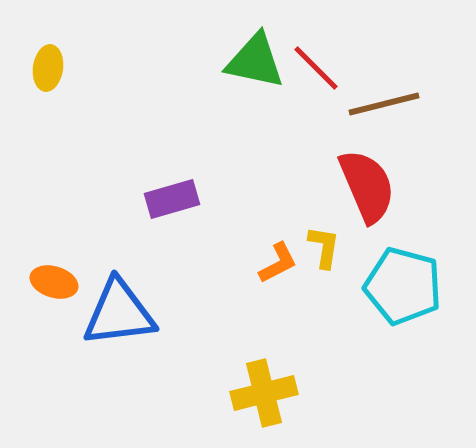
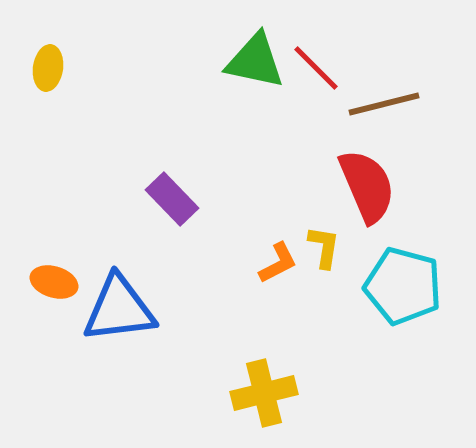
purple rectangle: rotated 62 degrees clockwise
blue triangle: moved 4 px up
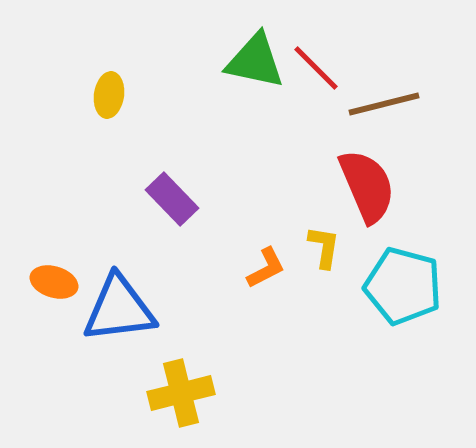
yellow ellipse: moved 61 px right, 27 px down
orange L-shape: moved 12 px left, 5 px down
yellow cross: moved 83 px left
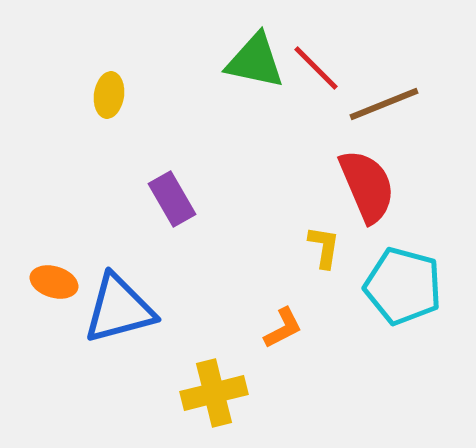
brown line: rotated 8 degrees counterclockwise
purple rectangle: rotated 14 degrees clockwise
orange L-shape: moved 17 px right, 60 px down
blue triangle: rotated 8 degrees counterclockwise
yellow cross: moved 33 px right
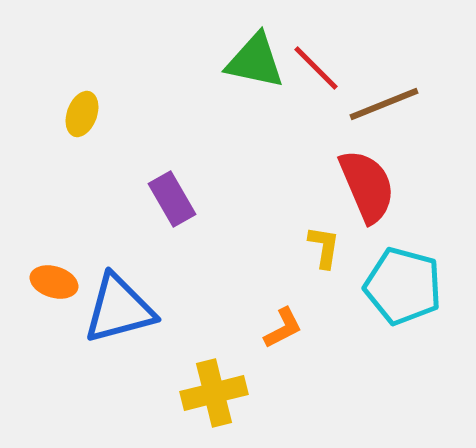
yellow ellipse: moved 27 px left, 19 px down; rotated 12 degrees clockwise
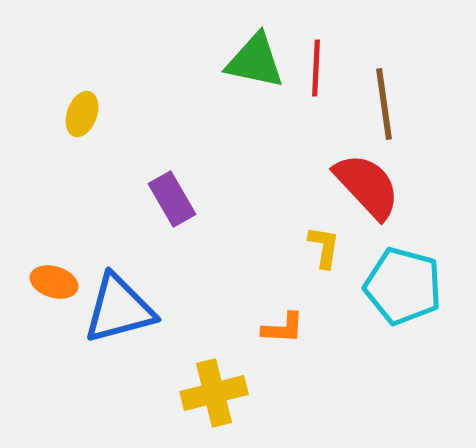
red line: rotated 48 degrees clockwise
brown line: rotated 76 degrees counterclockwise
red semicircle: rotated 20 degrees counterclockwise
orange L-shape: rotated 30 degrees clockwise
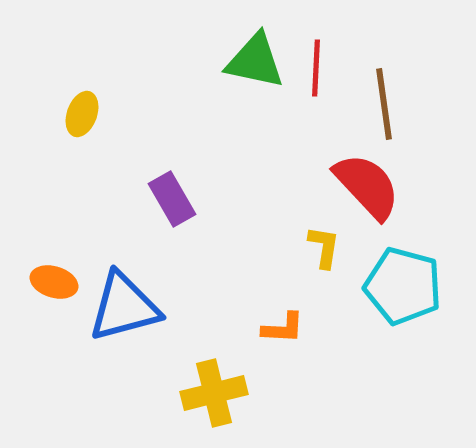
blue triangle: moved 5 px right, 2 px up
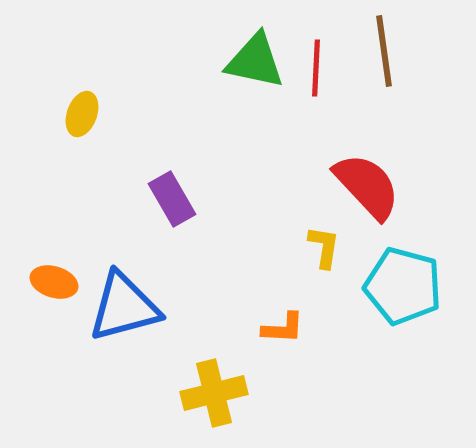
brown line: moved 53 px up
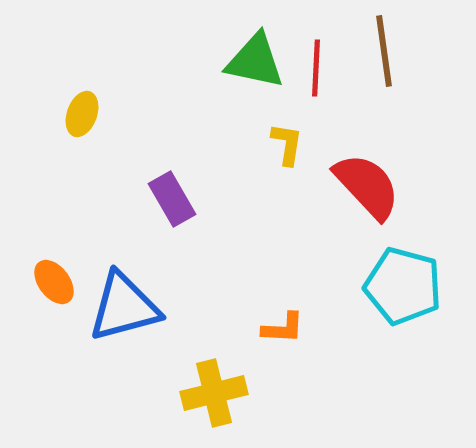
yellow L-shape: moved 37 px left, 103 px up
orange ellipse: rotated 36 degrees clockwise
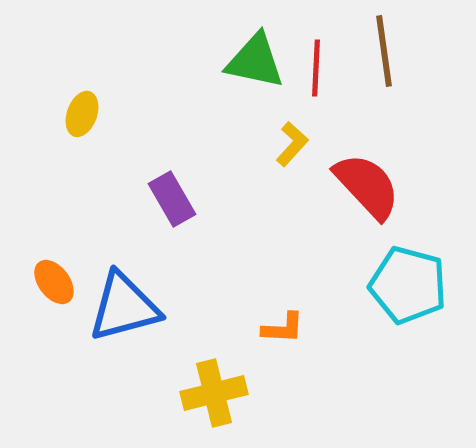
yellow L-shape: moved 5 px right; rotated 33 degrees clockwise
cyan pentagon: moved 5 px right, 1 px up
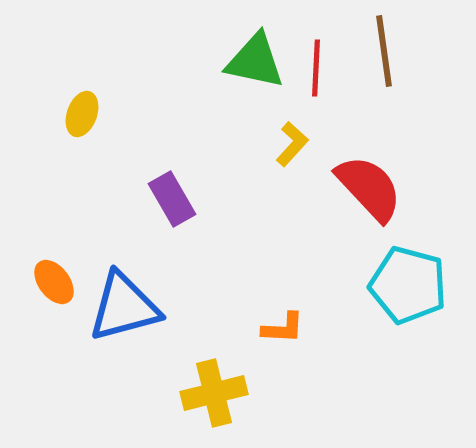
red semicircle: moved 2 px right, 2 px down
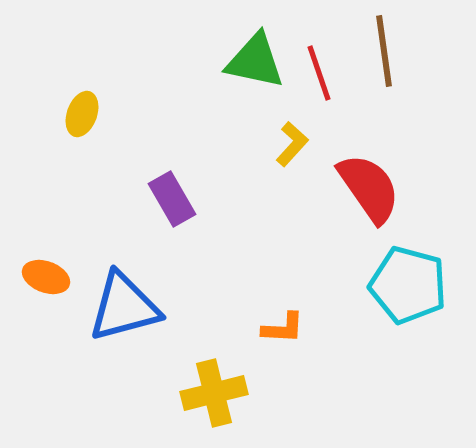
red line: moved 3 px right, 5 px down; rotated 22 degrees counterclockwise
red semicircle: rotated 8 degrees clockwise
orange ellipse: moved 8 px left, 5 px up; rotated 33 degrees counterclockwise
